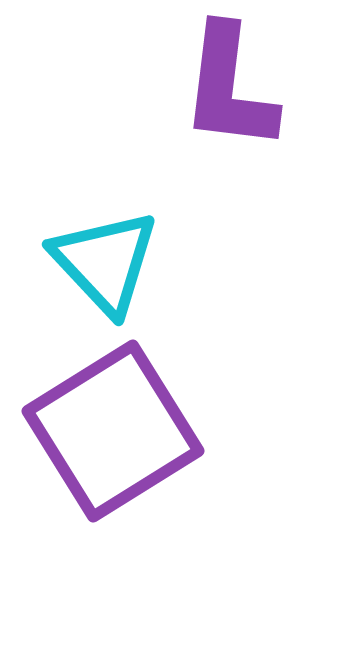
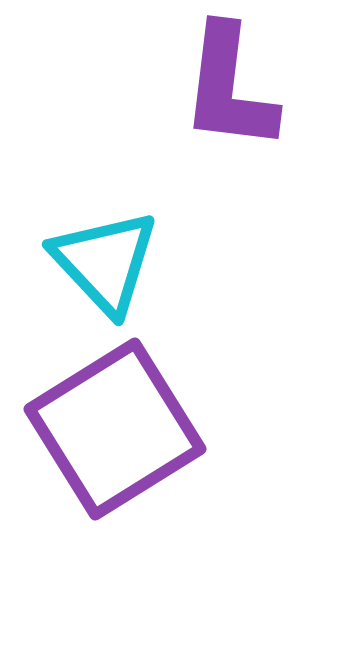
purple square: moved 2 px right, 2 px up
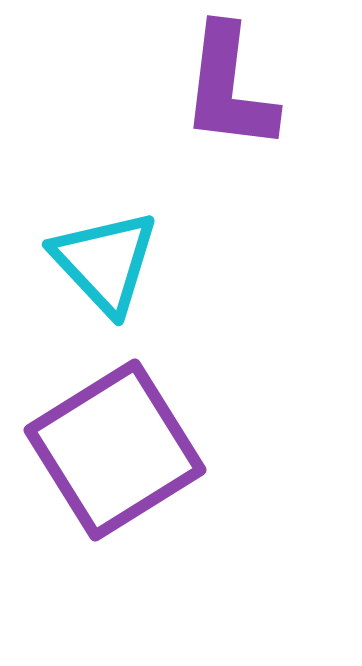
purple square: moved 21 px down
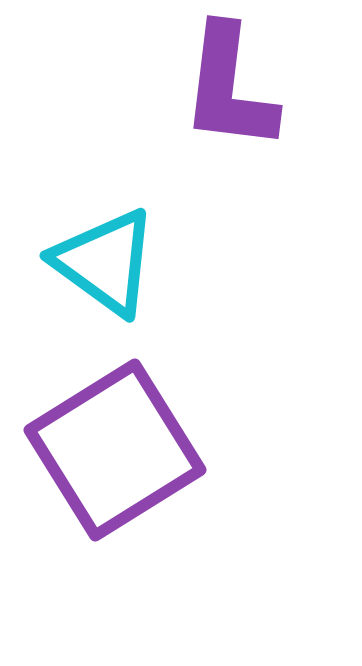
cyan triangle: rotated 11 degrees counterclockwise
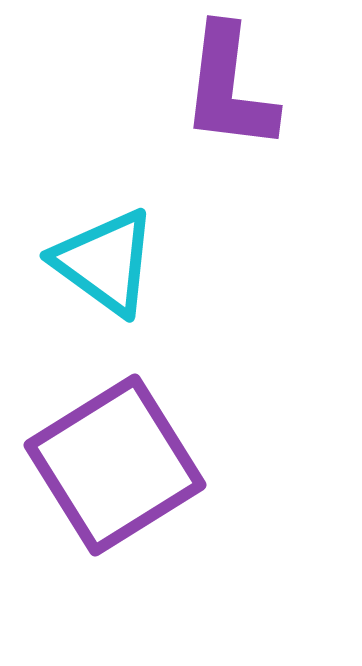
purple square: moved 15 px down
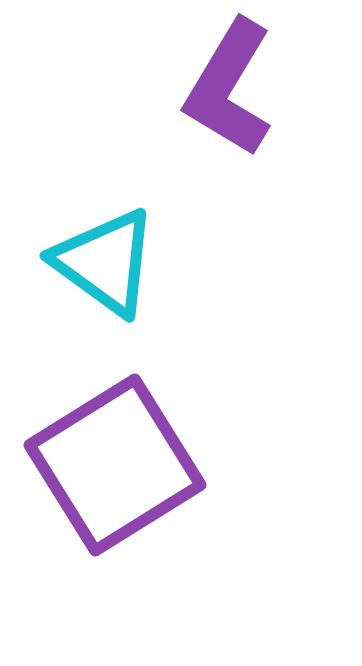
purple L-shape: rotated 24 degrees clockwise
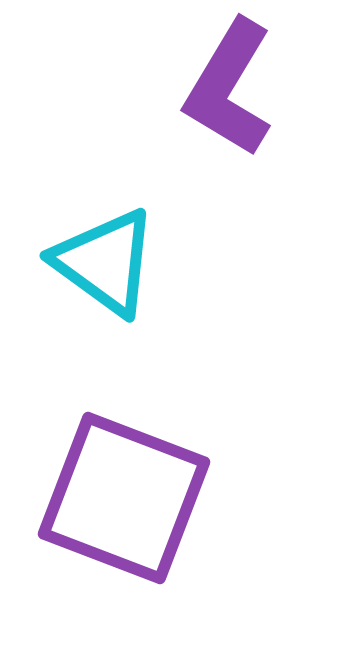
purple square: moved 9 px right, 33 px down; rotated 37 degrees counterclockwise
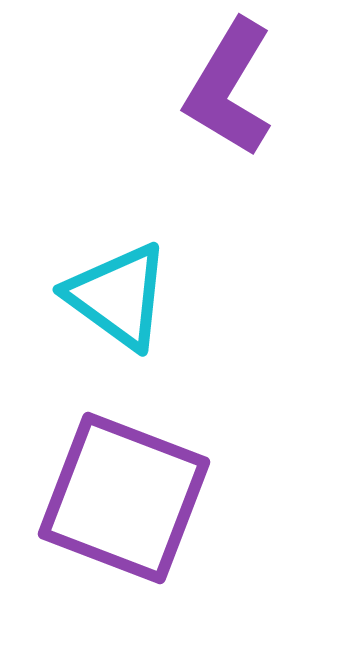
cyan triangle: moved 13 px right, 34 px down
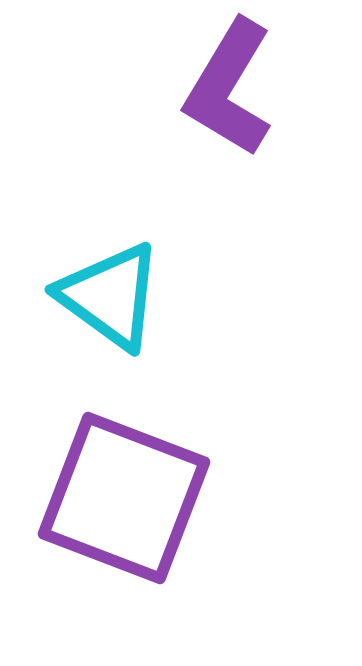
cyan triangle: moved 8 px left
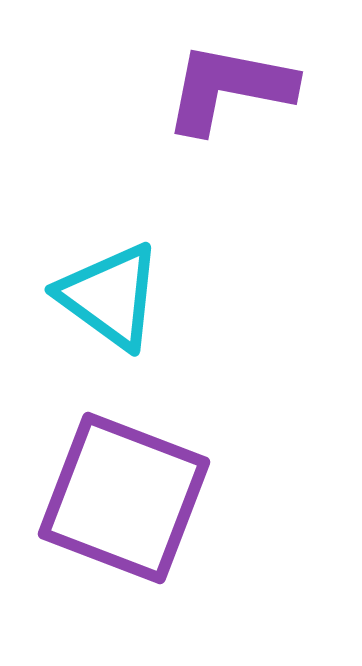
purple L-shape: rotated 70 degrees clockwise
